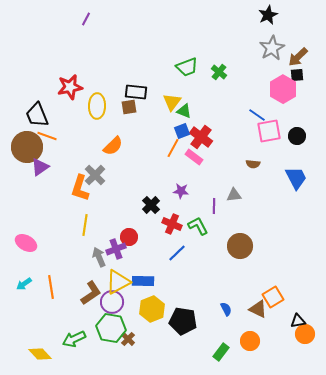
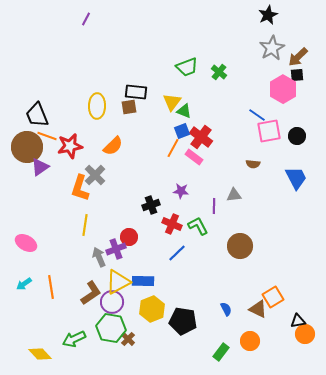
red star at (70, 87): moved 59 px down
black cross at (151, 205): rotated 24 degrees clockwise
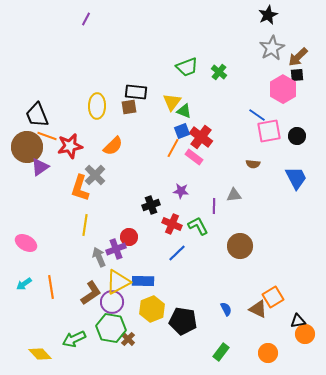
orange circle at (250, 341): moved 18 px right, 12 px down
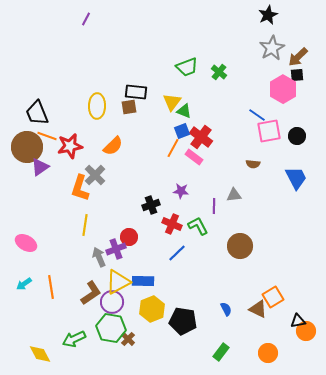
black trapezoid at (37, 115): moved 2 px up
orange circle at (305, 334): moved 1 px right, 3 px up
yellow diamond at (40, 354): rotated 15 degrees clockwise
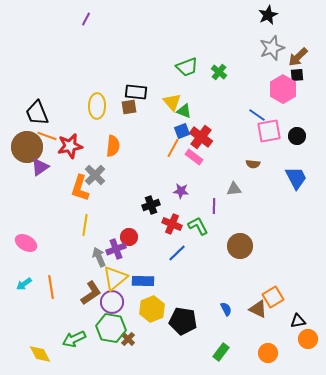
gray star at (272, 48): rotated 10 degrees clockwise
yellow triangle at (172, 102): rotated 18 degrees counterclockwise
orange semicircle at (113, 146): rotated 40 degrees counterclockwise
gray triangle at (234, 195): moved 6 px up
yellow triangle at (118, 282): moved 3 px left, 4 px up; rotated 12 degrees counterclockwise
orange circle at (306, 331): moved 2 px right, 8 px down
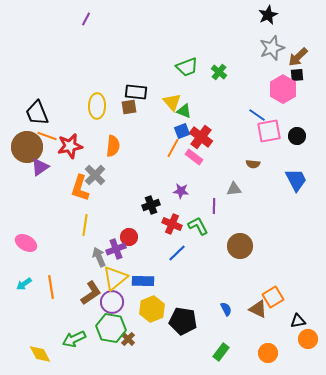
blue trapezoid at (296, 178): moved 2 px down
